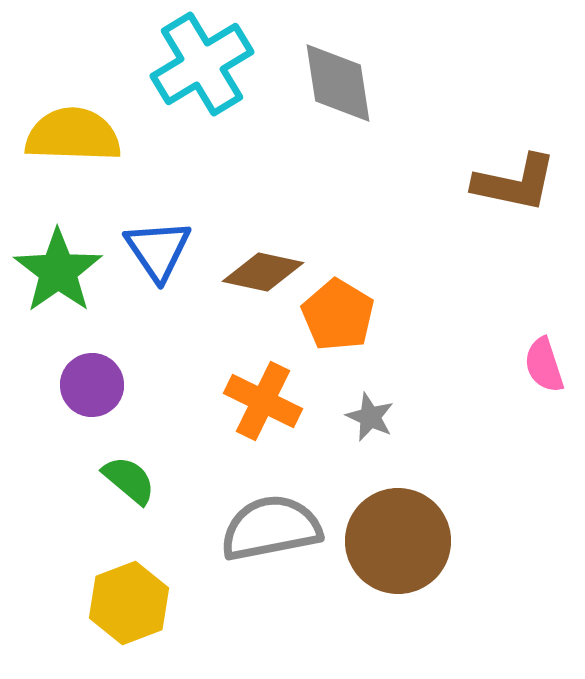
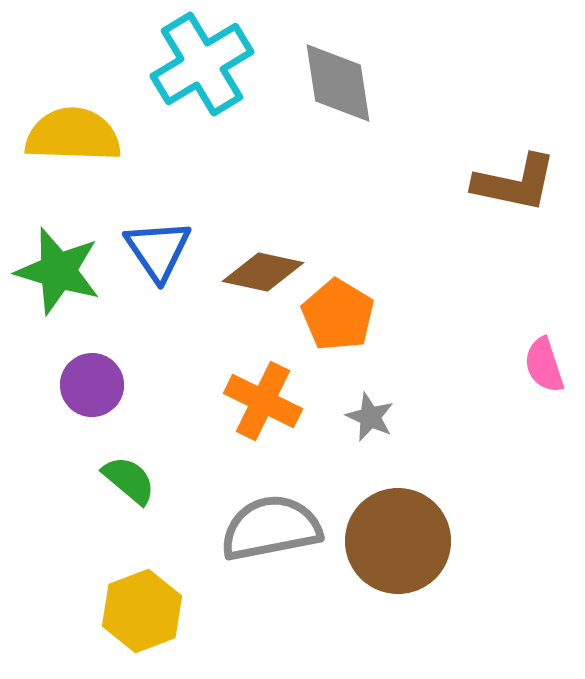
green star: rotated 20 degrees counterclockwise
yellow hexagon: moved 13 px right, 8 px down
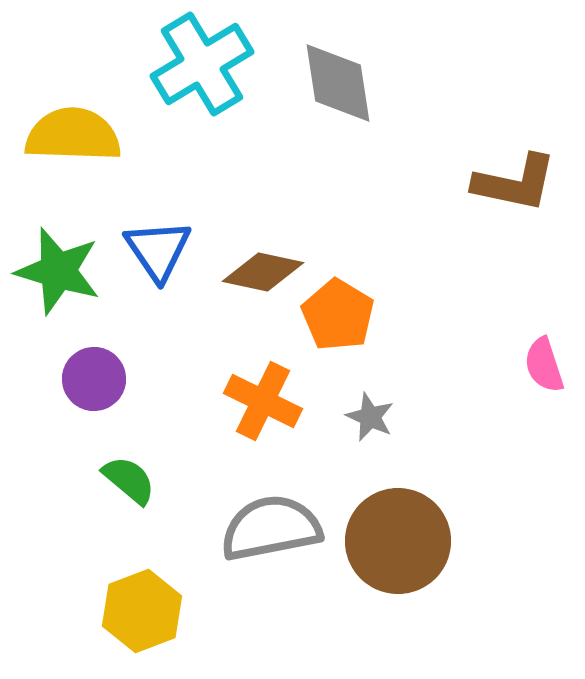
purple circle: moved 2 px right, 6 px up
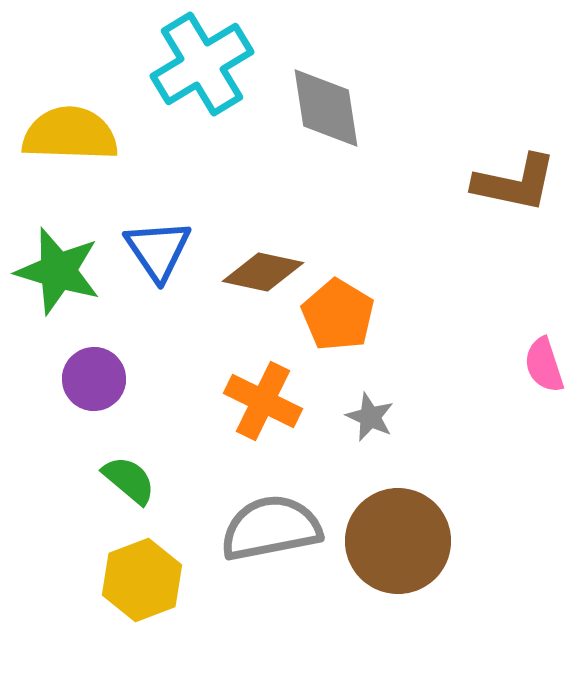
gray diamond: moved 12 px left, 25 px down
yellow semicircle: moved 3 px left, 1 px up
yellow hexagon: moved 31 px up
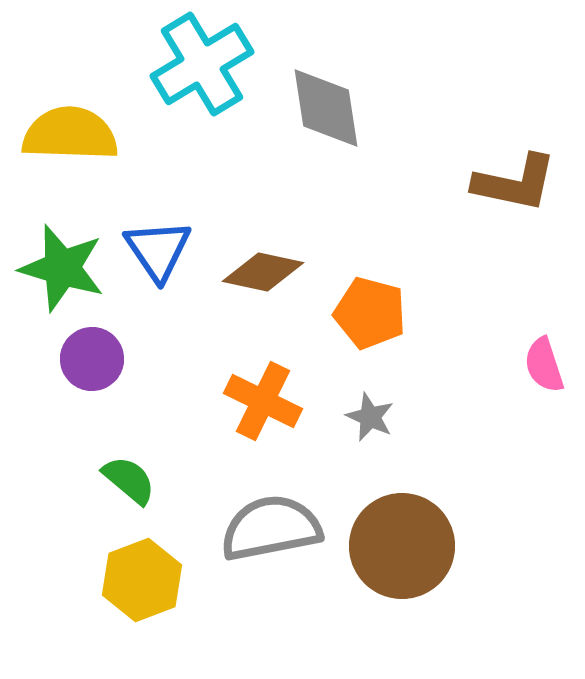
green star: moved 4 px right, 3 px up
orange pentagon: moved 32 px right, 2 px up; rotated 16 degrees counterclockwise
purple circle: moved 2 px left, 20 px up
brown circle: moved 4 px right, 5 px down
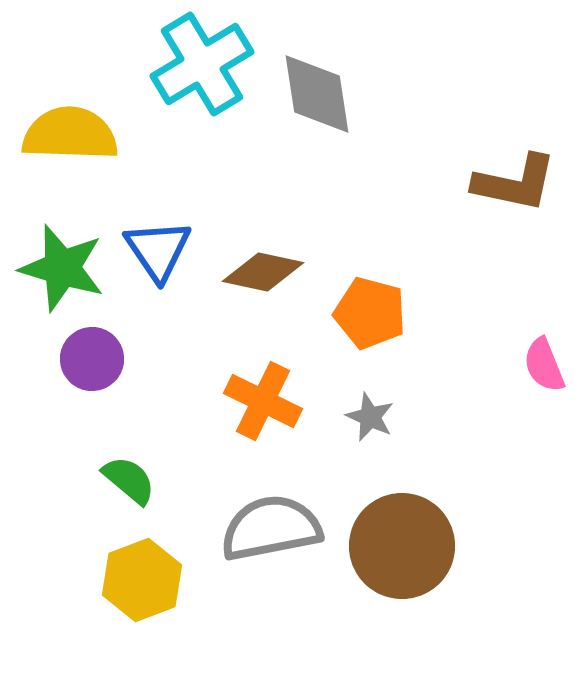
gray diamond: moved 9 px left, 14 px up
pink semicircle: rotated 4 degrees counterclockwise
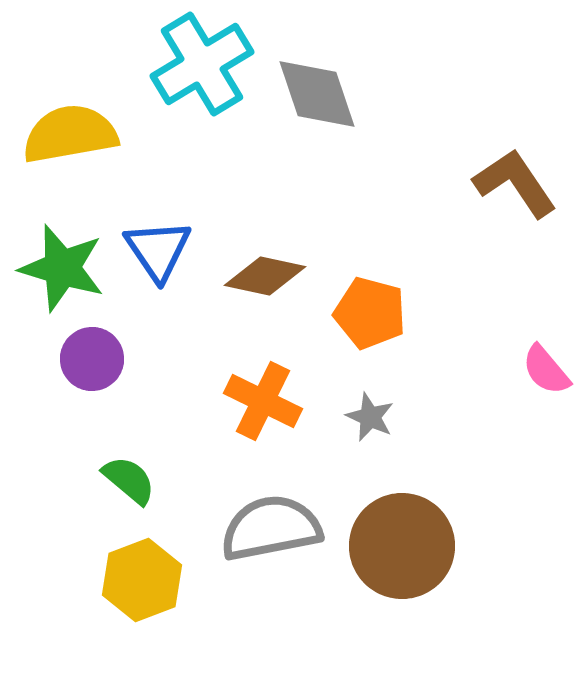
gray diamond: rotated 10 degrees counterclockwise
yellow semicircle: rotated 12 degrees counterclockwise
brown L-shape: rotated 136 degrees counterclockwise
brown diamond: moved 2 px right, 4 px down
pink semicircle: moved 2 px right, 5 px down; rotated 18 degrees counterclockwise
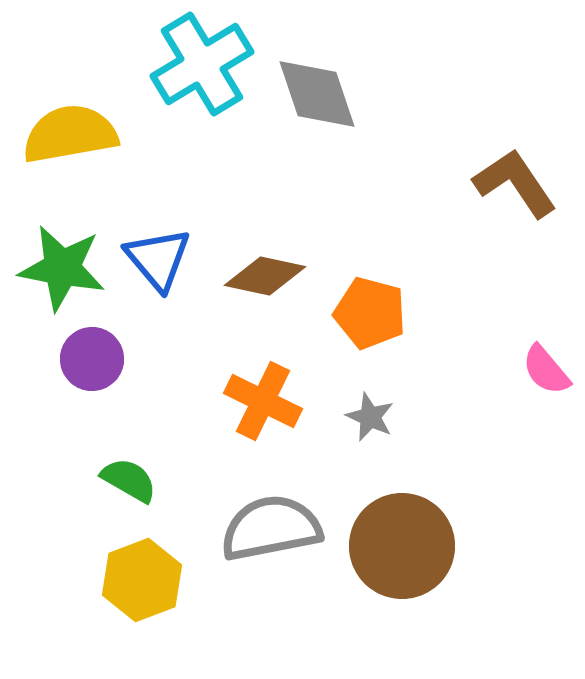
blue triangle: moved 9 px down; rotated 6 degrees counterclockwise
green star: rotated 6 degrees counterclockwise
green semicircle: rotated 10 degrees counterclockwise
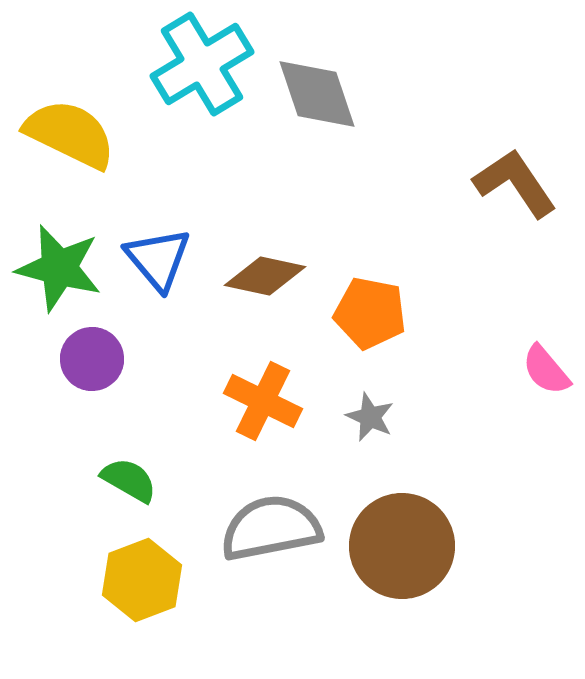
yellow semicircle: rotated 36 degrees clockwise
green star: moved 3 px left; rotated 4 degrees clockwise
orange pentagon: rotated 4 degrees counterclockwise
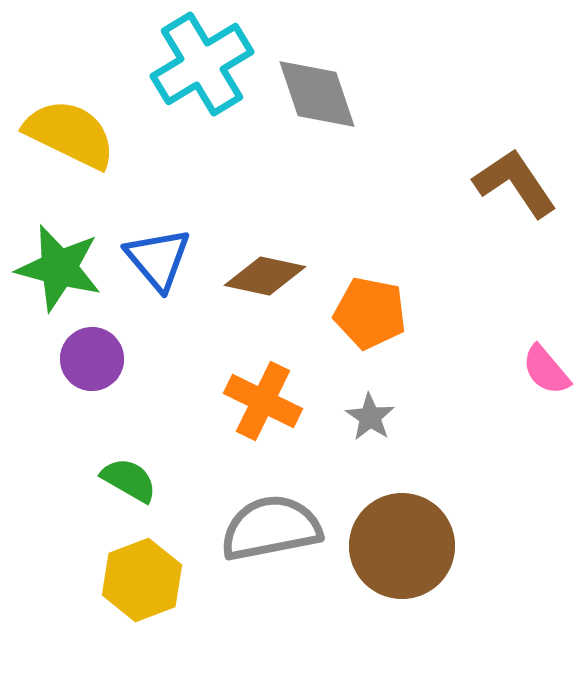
gray star: rotated 9 degrees clockwise
